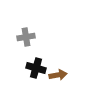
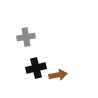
black cross: rotated 30 degrees counterclockwise
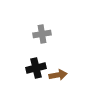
gray cross: moved 16 px right, 3 px up
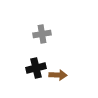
brown arrow: rotated 12 degrees clockwise
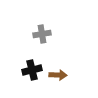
black cross: moved 4 px left, 2 px down
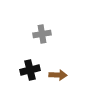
black cross: moved 2 px left
